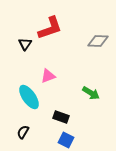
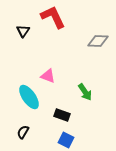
red L-shape: moved 3 px right, 11 px up; rotated 96 degrees counterclockwise
black triangle: moved 2 px left, 13 px up
pink triangle: rotated 42 degrees clockwise
green arrow: moved 6 px left, 1 px up; rotated 24 degrees clockwise
black rectangle: moved 1 px right, 2 px up
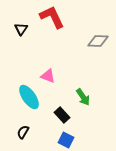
red L-shape: moved 1 px left
black triangle: moved 2 px left, 2 px up
green arrow: moved 2 px left, 5 px down
black rectangle: rotated 28 degrees clockwise
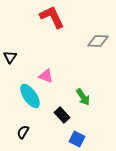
black triangle: moved 11 px left, 28 px down
pink triangle: moved 2 px left
cyan ellipse: moved 1 px right, 1 px up
blue square: moved 11 px right, 1 px up
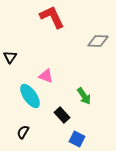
green arrow: moved 1 px right, 1 px up
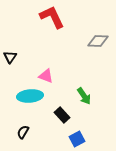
cyan ellipse: rotated 60 degrees counterclockwise
blue square: rotated 35 degrees clockwise
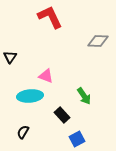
red L-shape: moved 2 px left
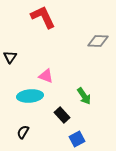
red L-shape: moved 7 px left
